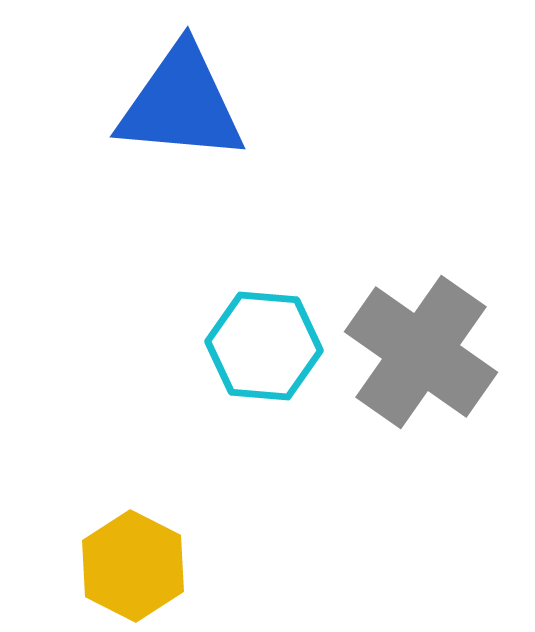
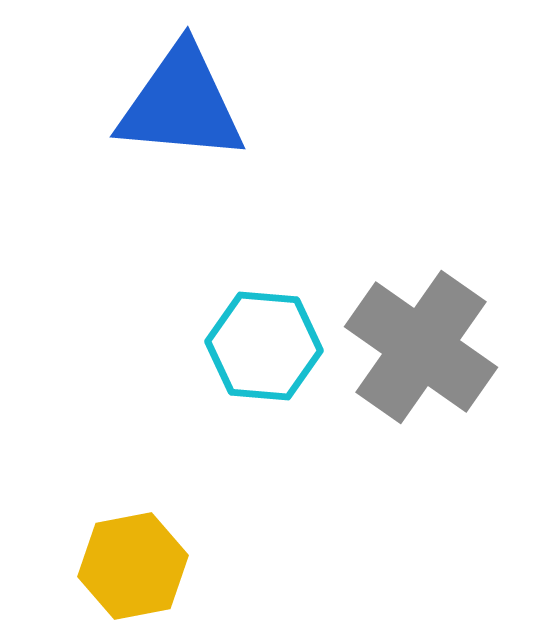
gray cross: moved 5 px up
yellow hexagon: rotated 22 degrees clockwise
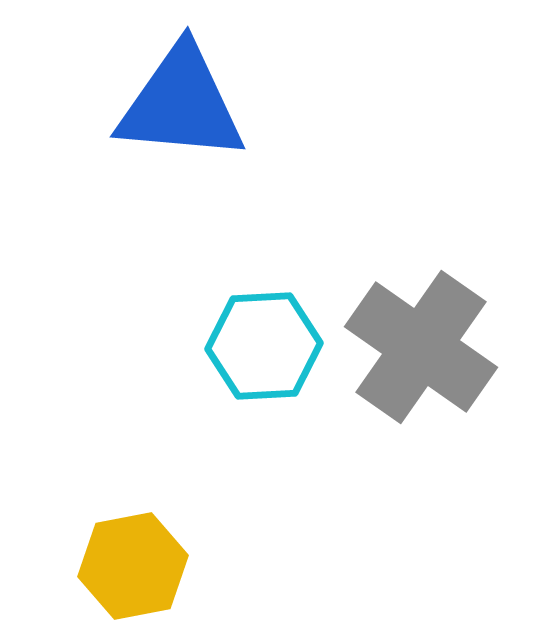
cyan hexagon: rotated 8 degrees counterclockwise
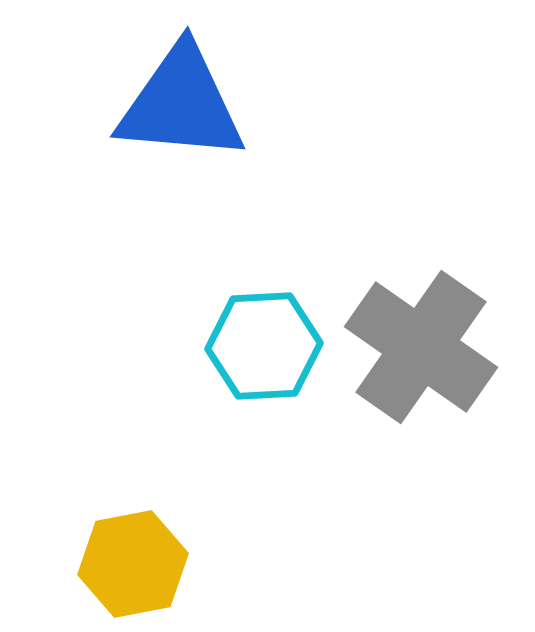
yellow hexagon: moved 2 px up
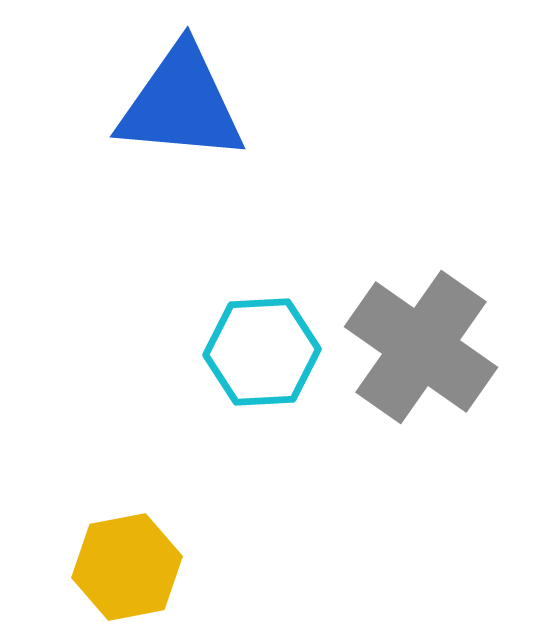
cyan hexagon: moved 2 px left, 6 px down
yellow hexagon: moved 6 px left, 3 px down
